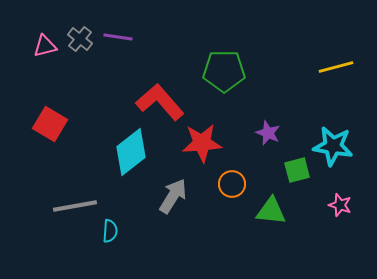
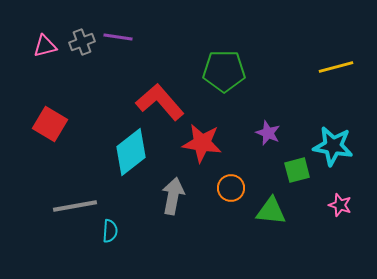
gray cross: moved 2 px right, 3 px down; rotated 30 degrees clockwise
red star: rotated 12 degrees clockwise
orange circle: moved 1 px left, 4 px down
gray arrow: rotated 21 degrees counterclockwise
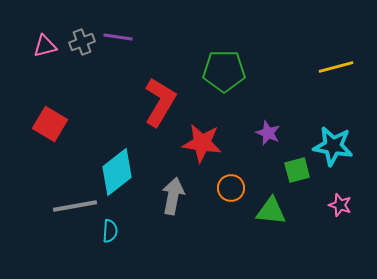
red L-shape: rotated 72 degrees clockwise
cyan diamond: moved 14 px left, 20 px down
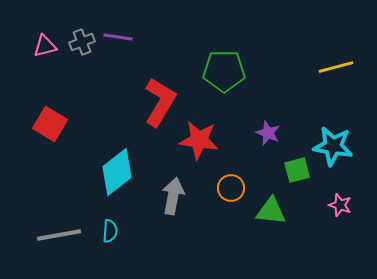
red star: moved 3 px left, 3 px up
gray line: moved 16 px left, 29 px down
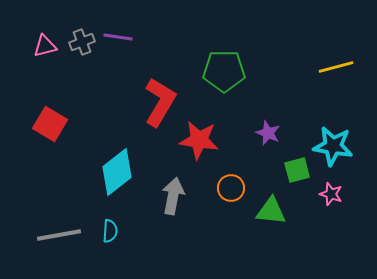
pink star: moved 9 px left, 11 px up
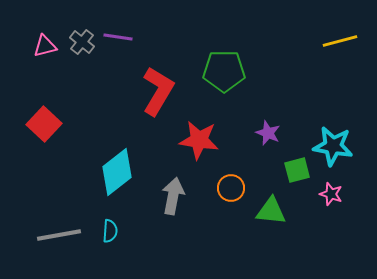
gray cross: rotated 30 degrees counterclockwise
yellow line: moved 4 px right, 26 px up
red L-shape: moved 2 px left, 11 px up
red square: moved 6 px left; rotated 12 degrees clockwise
